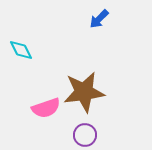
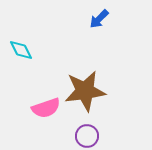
brown star: moved 1 px right, 1 px up
purple circle: moved 2 px right, 1 px down
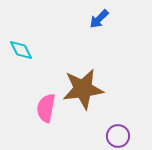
brown star: moved 2 px left, 2 px up
pink semicircle: rotated 120 degrees clockwise
purple circle: moved 31 px right
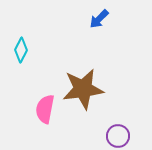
cyan diamond: rotated 55 degrees clockwise
pink semicircle: moved 1 px left, 1 px down
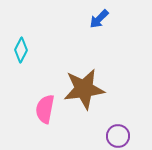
brown star: moved 1 px right
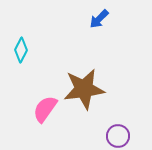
pink semicircle: rotated 24 degrees clockwise
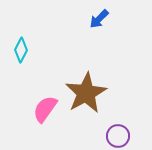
brown star: moved 2 px right, 4 px down; rotated 21 degrees counterclockwise
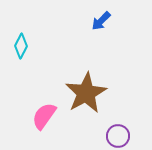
blue arrow: moved 2 px right, 2 px down
cyan diamond: moved 4 px up
pink semicircle: moved 1 px left, 7 px down
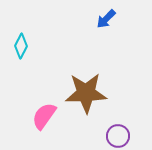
blue arrow: moved 5 px right, 2 px up
brown star: rotated 27 degrees clockwise
